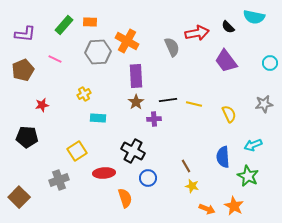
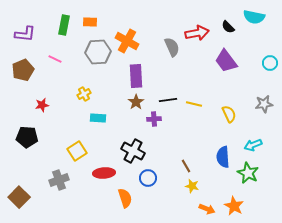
green rectangle: rotated 30 degrees counterclockwise
green star: moved 3 px up
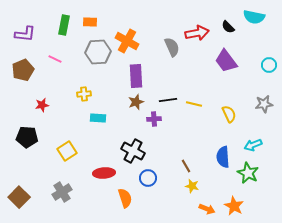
cyan circle: moved 1 px left, 2 px down
yellow cross: rotated 24 degrees clockwise
brown star: rotated 14 degrees clockwise
yellow square: moved 10 px left
gray cross: moved 3 px right, 12 px down; rotated 12 degrees counterclockwise
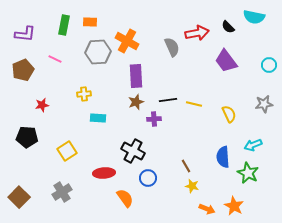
orange semicircle: rotated 18 degrees counterclockwise
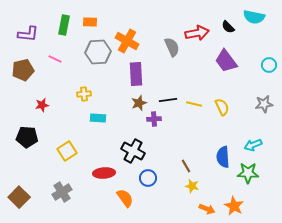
purple L-shape: moved 3 px right
brown pentagon: rotated 10 degrees clockwise
purple rectangle: moved 2 px up
brown star: moved 3 px right, 1 px down
yellow semicircle: moved 7 px left, 7 px up
green star: rotated 25 degrees counterclockwise
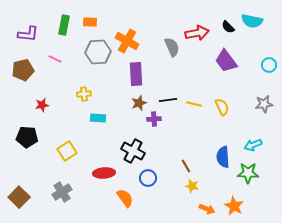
cyan semicircle: moved 2 px left, 4 px down
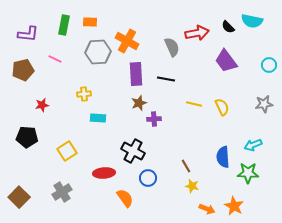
black line: moved 2 px left, 21 px up; rotated 18 degrees clockwise
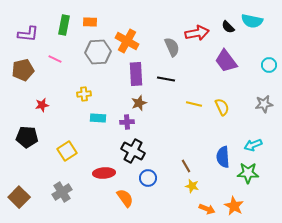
purple cross: moved 27 px left, 3 px down
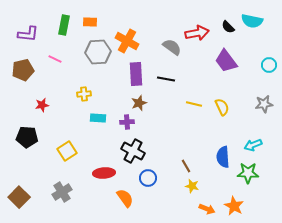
gray semicircle: rotated 30 degrees counterclockwise
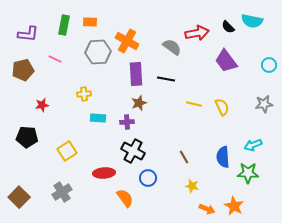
brown line: moved 2 px left, 9 px up
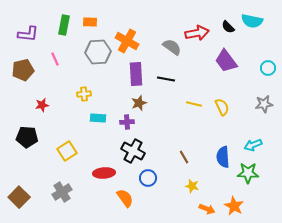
pink line: rotated 40 degrees clockwise
cyan circle: moved 1 px left, 3 px down
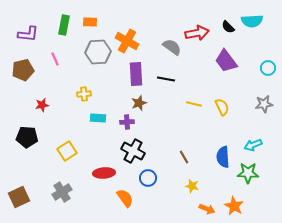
cyan semicircle: rotated 15 degrees counterclockwise
brown square: rotated 20 degrees clockwise
